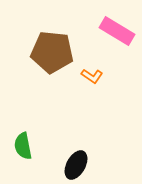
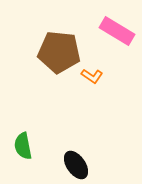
brown pentagon: moved 7 px right
black ellipse: rotated 64 degrees counterclockwise
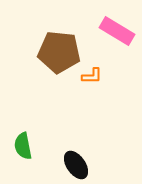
orange L-shape: rotated 35 degrees counterclockwise
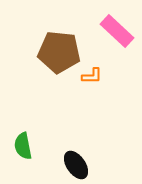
pink rectangle: rotated 12 degrees clockwise
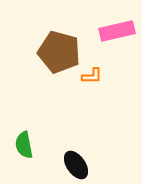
pink rectangle: rotated 56 degrees counterclockwise
brown pentagon: rotated 9 degrees clockwise
green semicircle: moved 1 px right, 1 px up
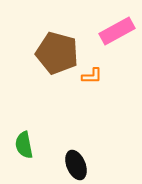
pink rectangle: rotated 16 degrees counterclockwise
brown pentagon: moved 2 px left, 1 px down
black ellipse: rotated 12 degrees clockwise
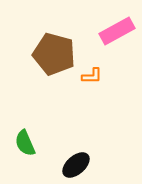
brown pentagon: moved 3 px left, 1 px down
green semicircle: moved 1 px right, 2 px up; rotated 12 degrees counterclockwise
black ellipse: rotated 72 degrees clockwise
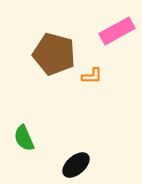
green semicircle: moved 1 px left, 5 px up
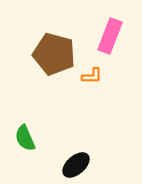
pink rectangle: moved 7 px left, 5 px down; rotated 40 degrees counterclockwise
green semicircle: moved 1 px right
